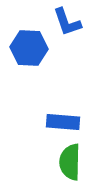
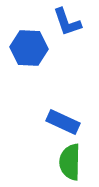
blue rectangle: rotated 20 degrees clockwise
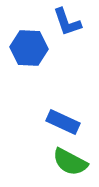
green semicircle: rotated 63 degrees counterclockwise
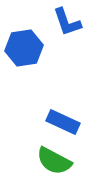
blue hexagon: moved 5 px left; rotated 12 degrees counterclockwise
green semicircle: moved 16 px left, 1 px up
